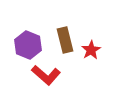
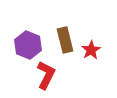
red L-shape: rotated 104 degrees counterclockwise
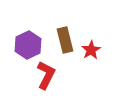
purple hexagon: rotated 12 degrees clockwise
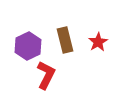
purple hexagon: moved 1 px down
red star: moved 7 px right, 8 px up
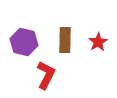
brown rectangle: rotated 15 degrees clockwise
purple hexagon: moved 4 px left, 4 px up; rotated 20 degrees counterclockwise
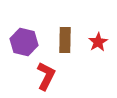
red L-shape: moved 1 px down
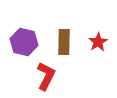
brown rectangle: moved 1 px left, 2 px down
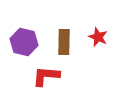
red star: moved 5 px up; rotated 18 degrees counterclockwise
red L-shape: rotated 112 degrees counterclockwise
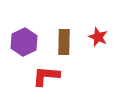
purple hexagon: rotated 20 degrees clockwise
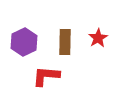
red star: moved 1 px down; rotated 18 degrees clockwise
brown rectangle: moved 1 px right
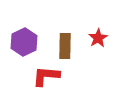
brown rectangle: moved 4 px down
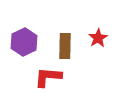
red L-shape: moved 2 px right, 1 px down
